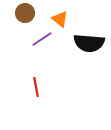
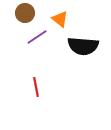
purple line: moved 5 px left, 2 px up
black semicircle: moved 6 px left, 3 px down
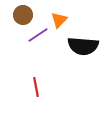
brown circle: moved 2 px left, 2 px down
orange triangle: moved 1 px left, 1 px down; rotated 36 degrees clockwise
purple line: moved 1 px right, 2 px up
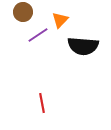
brown circle: moved 3 px up
orange triangle: moved 1 px right
red line: moved 6 px right, 16 px down
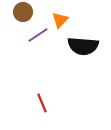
red line: rotated 12 degrees counterclockwise
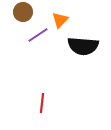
red line: rotated 30 degrees clockwise
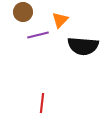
purple line: rotated 20 degrees clockwise
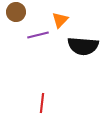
brown circle: moved 7 px left
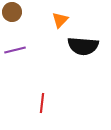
brown circle: moved 4 px left
purple line: moved 23 px left, 15 px down
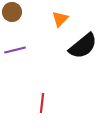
orange triangle: moved 1 px up
black semicircle: rotated 44 degrees counterclockwise
